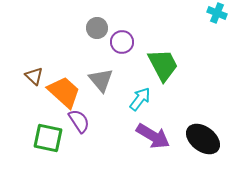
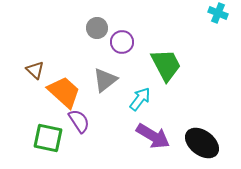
cyan cross: moved 1 px right
green trapezoid: moved 3 px right
brown triangle: moved 1 px right, 6 px up
gray triangle: moved 4 px right; rotated 32 degrees clockwise
black ellipse: moved 1 px left, 4 px down
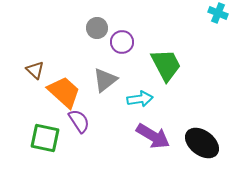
cyan arrow: rotated 45 degrees clockwise
green square: moved 3 px left
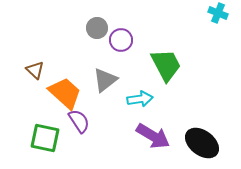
purple circle: moved 1 px left, 2 px up
orange trapezoid: moved 1 px right, 1 px down
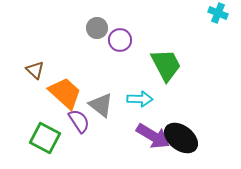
purple circle: moved 1 px left
gray triangle: moved 4 px left, 25 px down; rotated 44 degrees counterclockwise
cyan arrow: rotated 10 degrees clockwise
green square: rotated 16 degrees clockwise
black ellipse: moved 21 px left, 5 px up
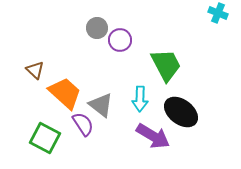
cyan arrow: rotated 90 degrees clockwise
purple semicircle: moved 4 px right, 3 px down
black ellipse: moved 26 px up
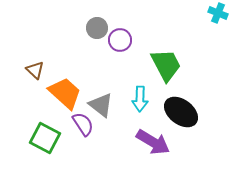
purple arrow: moved 6 px down
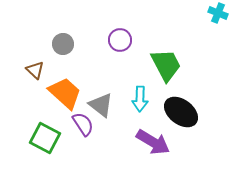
gray circle: moved 34 px left, 16 px down
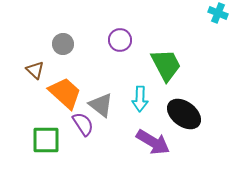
black ellipse: moved 3 px right, 2 px down
green square: moved 1 px right, 2 px down; rotated 28 degrees counterclockwise
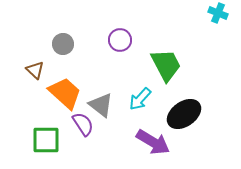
cyan arrow: rotated 40 degrees clockwise
black ellipse: rotated 72 degrees counterclockwise
